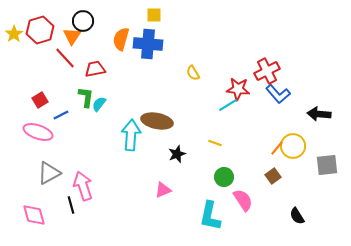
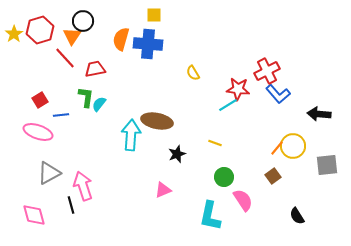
blue line: rotated 21 degrees clockwise
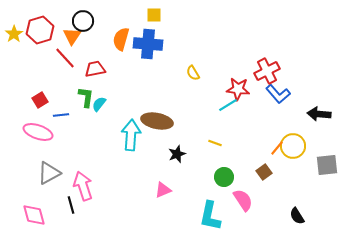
brown square: moved 9 px left, 4 px up
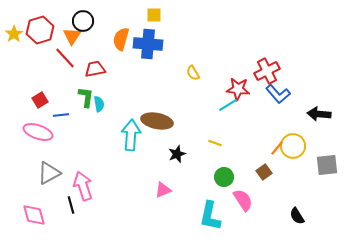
cyan semicircle: rotated 133 degrees clockwise
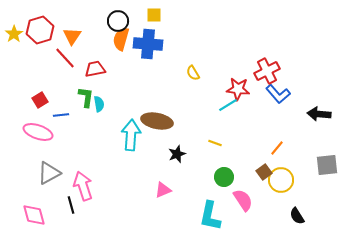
black circle: moved 35 px right
yellow circle: moved 12 px left, 34 px down
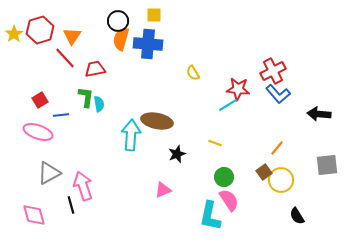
red cross: moved 6 px right
pink semicircle: moved 14 px left
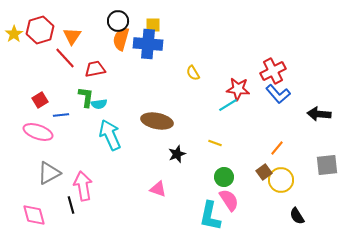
yellow square: moved 1 px left, 10 px down
cyan semicircle: rotated 91 degrees clockwise
cyan arrow: moved 21 px left; rotated 28 degrees counterclockwise
pink arrow: rotated 8 degrees clockwise
pink triangle: moved 5 px left, 1 px up; rotated 42 degrees clockwise
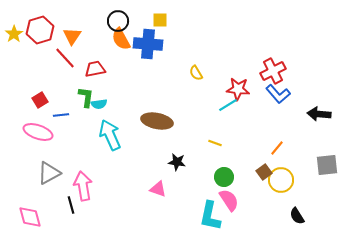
yellow square: moved 7 px right, 5 px up
orange semicircle: rotated 45 degrees counterclockwise
yellow semicircle: moved 3 px right
black star: moved 8 px down; rotated 30 degrees clockwise
pink diamond: moved 4 px left, 2 px down
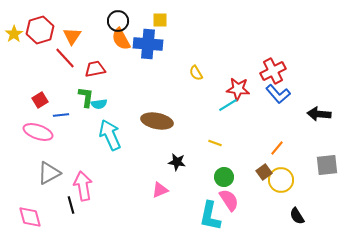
pink triangle: moved 2 px right, 1 px down; rotated 42 degrees counterclockwise
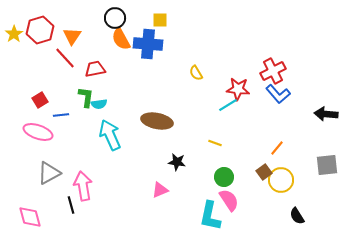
black circle: moved 3 px left, 3 px up
black arrow: moved 7 px right
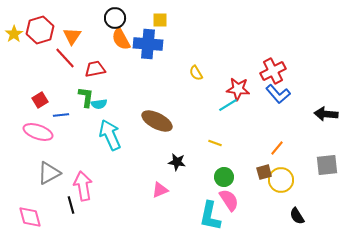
brown ellipse: rotated 16 degrees clockwise
brown square: rotated 21 degrees clockwise
